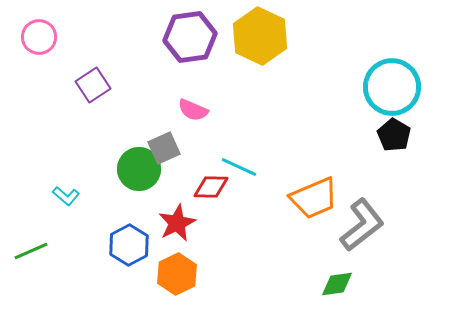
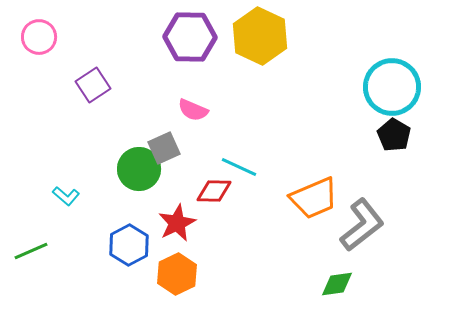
purple hexagon: rotated 9 degrees clockwise
red diamond: moved 3 px right, 4 px down
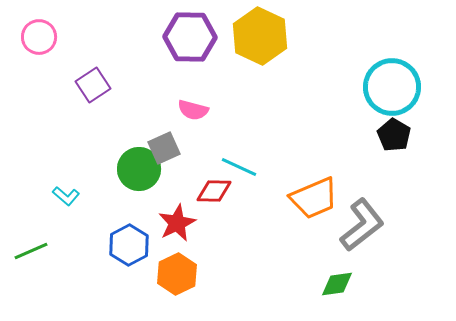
pink semicircle: rotated 8 degrees counterclockwise
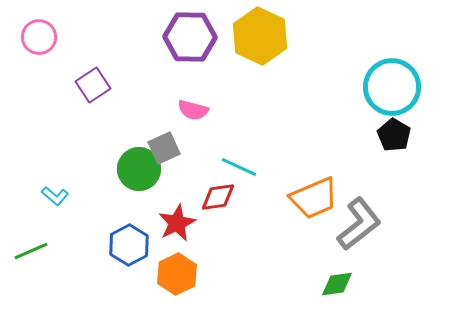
red diamond: moved 4 px right, 6 px down; rotated 9 degrees counterclockwise
cyan L-shape: moved 11 px left
gray L-shape: moved 3 px left, 1 px up
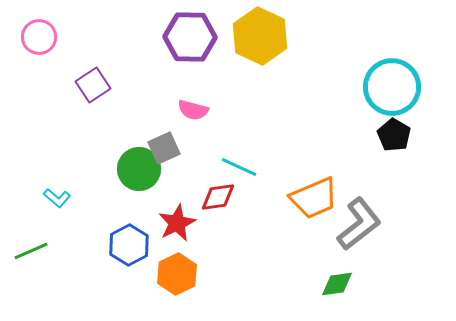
cyan L-shape: moved 2 px right, 2 px down
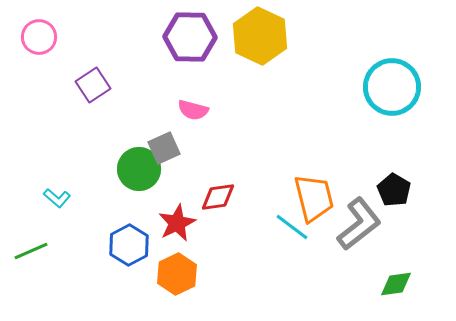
black pentagon: moved 55 px down
cyan line: moved 53 px right, 60 px down; rotated 12 degrees clockwise
orange trapezoid: rotated 81 degrees counterclockwise
green diamond: moved 59 px right
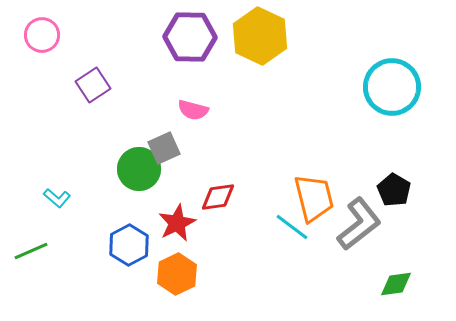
pink circle: moved 3 px right, 2 px up
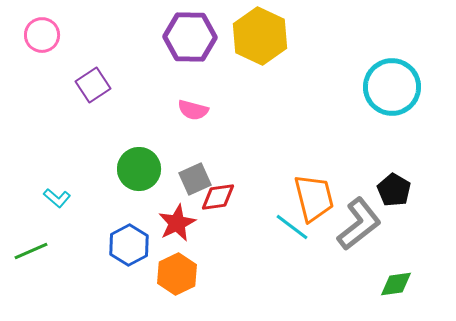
gray square: moved 31 px right, 31 px down
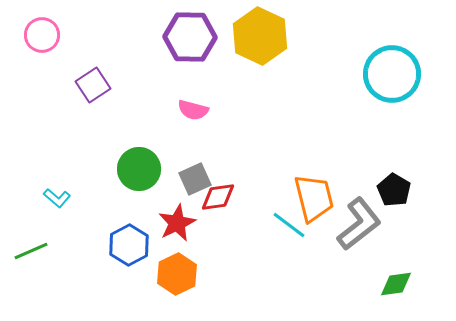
cyan circle: moved 13 px up
cyan line: moved 3 px left, 2 px up
